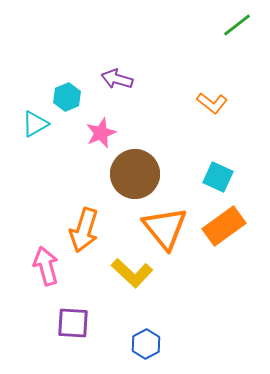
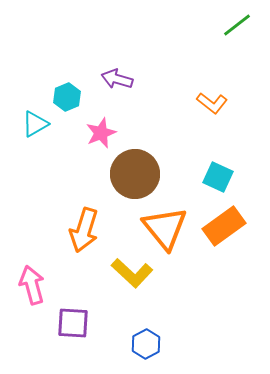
pink arrow: moved 14 px left, 19 px down
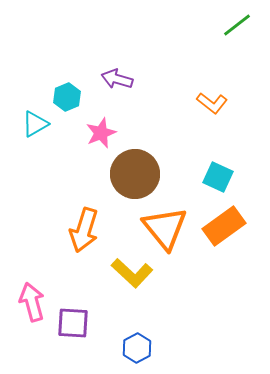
pink arrow: moved 17 px down
blue hexagon: moved 9 px left, 4 px down
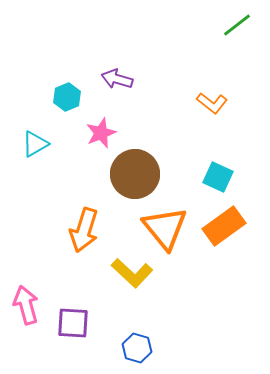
cyan triangle: moved 20 px down
pink arrow: moved 6 px left, 3 px down
blue hexagon: rotated 16 degrees counterclockwise
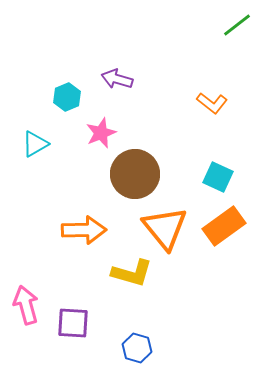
orange arrow: rotated 108 degrees counterclockwise
yellow L-shape: rotated 27 degrees counterclockwise
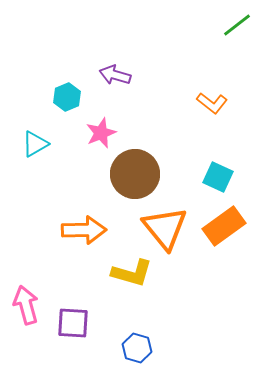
purple arrow: moved 2 px left, 4 px up
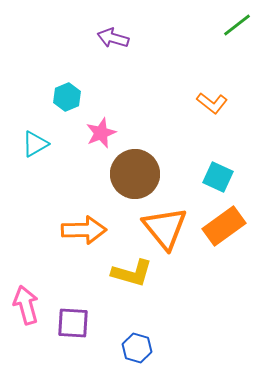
purple arrow: moved 2 px left, 37 px up
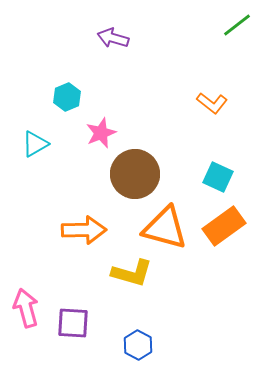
orange triangle: rotated 36 degrees counterclockwise
pink arrow: moved 3 px down
blue hexagon: moved 1 px right, 3 px up; rotated 12 degrees clockwise
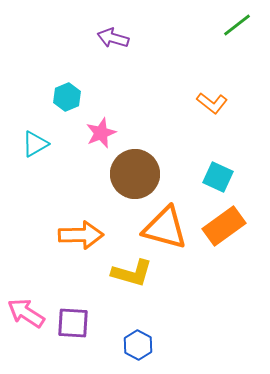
orange arrow: moved 3 px left, 5 px down
pink arrow: moved 5 px down; rotated 42 degrees counterclockwise
